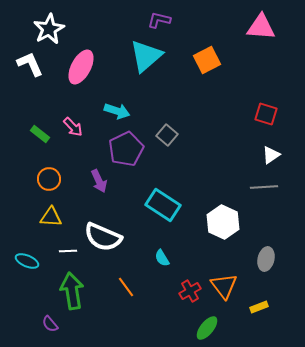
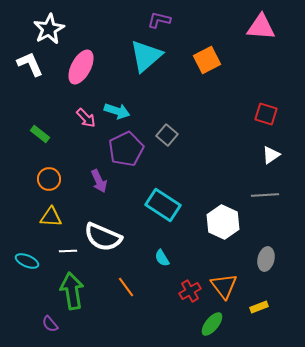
pink arrow: moved 13 px right, 9 px up
gray line: moved 1 px right, 8 px down
green ellipse: moved 5 px right, 4 px up
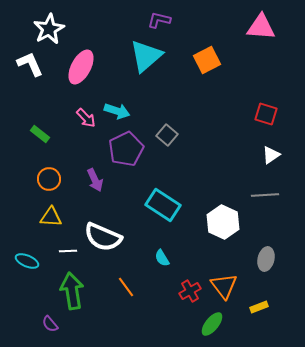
purple arrow: moved 4 px left, 1 px up
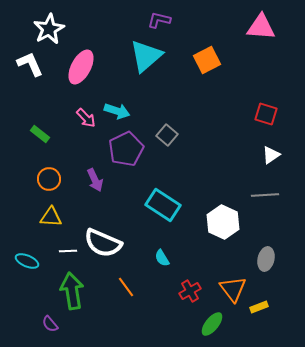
white semicircle: moved 6 px down
orange triangle: moved 9 px right, 3 px down
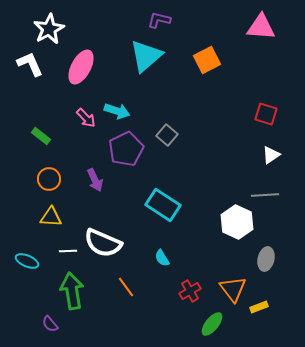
green rectangle: moved 1 px right, 2 px down
white hexagon: moved 14 px right
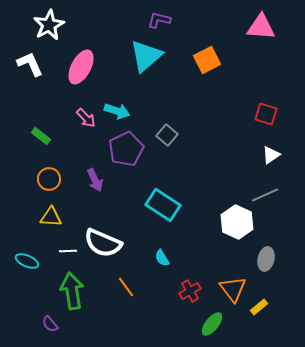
white star: moved 4 px up
gray line: rotated 20 degrees counterclockwise
yellow rectangle: rotated 18 degrees counterclockwise
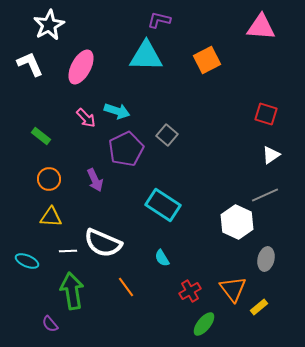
cyan triangle: rotated 42 degrees clockwise
green ellipse: moved 8 px left
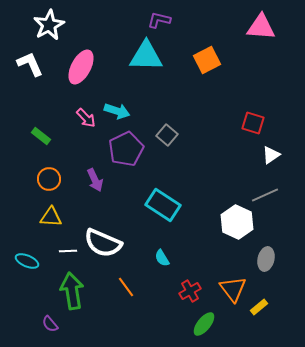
red square: moved 13 px left, 9 px down
